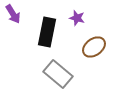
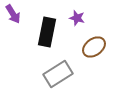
gray rectangle: rotated 72 degrees counterclockwise
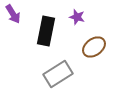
purple star: moved 1 px up
black rectangle: moved 1 px left, 1 px up
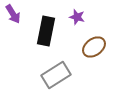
gray rectangle: moved 2 px left, 1 px down
